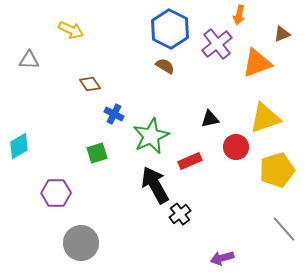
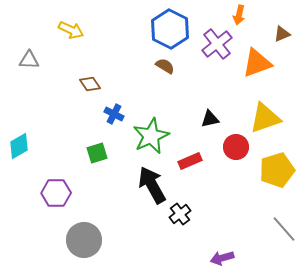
black arrow: moved 3 px left
gray circle: moved 3 px right, 3 px up
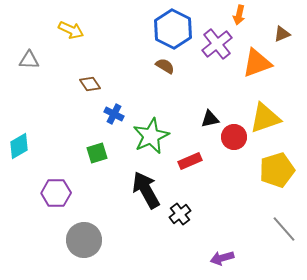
blue hexagon: moved 3 px right
red circle: moved 2 px left, 10 px up
black arrow: moved 6 px left, 5 px down
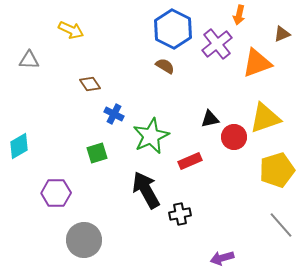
black cross: rotated 25 degrees clockwise
gray line: moved 3 px left, 4 px up
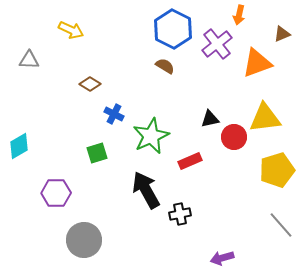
brown diamond: rotated 25 degrees counterclockwise
yellow triangle: rotated 12 degrees clockwise
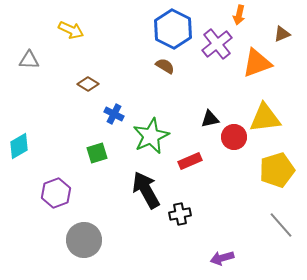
brown diamond: moved 2 px left
purple hexagon: rotated 20 degrees counterclockwise
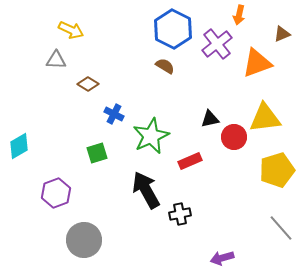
gray triangle: moved 27 px right
gray line: moved 3 px down
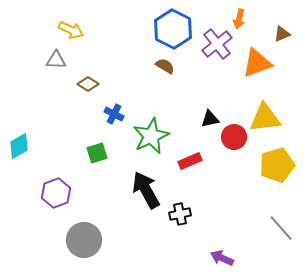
orange arrow: moved 4 px down
yellow pentagon: moved 5 px up
purple arrow: rotated 40 degrees clockwise
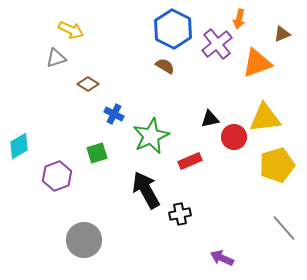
gray triangle: moved 2 px up; rotated 20 degrees counterclockwise
purple hexagon: moved 1 px right, 17 px up
gray line: moved 3 px right
